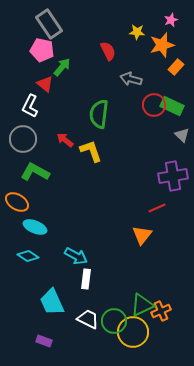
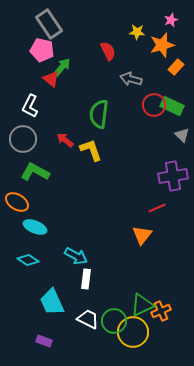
red triangle: moved 6 px right, 5 px up
yellow L-shape: moved 1 px up
cyan diamond: moved 4 px down
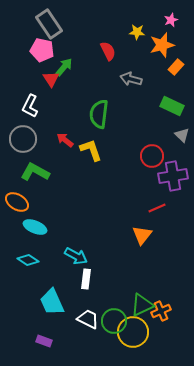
green arrow: moved 2 px right
red triangle: rotated 18 degrees clockwise
red circle: moved 2 px left, 51 px down
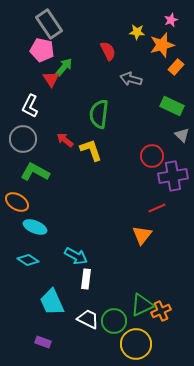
yellow circle: moved 3 px right, 12 px down
purple rectangle: moved 1 px left, 1 px down
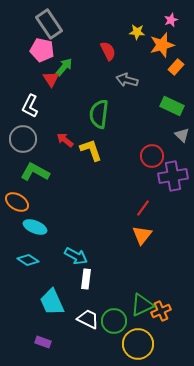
gray arrow: moved 4 px left, 1 px down
red line: moved 14 px left; rotated 30 degrees counterclockwise
yellow circle: moved 2 px right
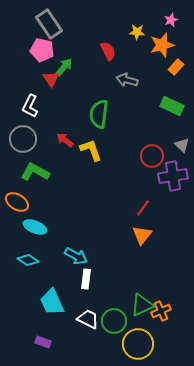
gray triangle: moved 10 px down
